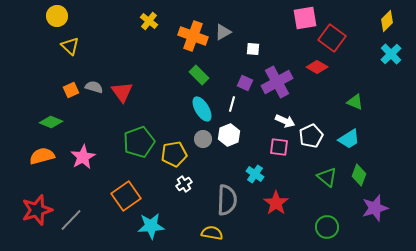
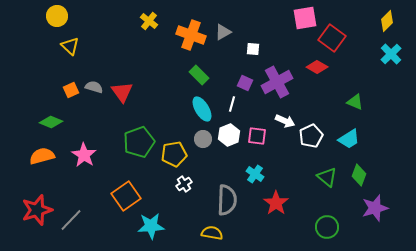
orange cross at (193, 36): moved 2 px left, 1 px up
pink square at (279, 147): moved 22 px left, 11 px up
pink star at (83, 157): moved 1 px right, 2 px up; rotated 10 degrees counterclockwise
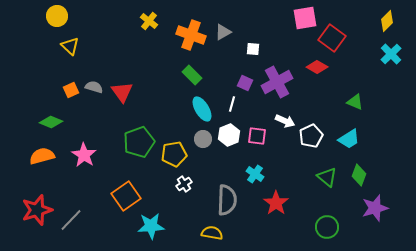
green rectangle at (199, 75): moved 7 px left
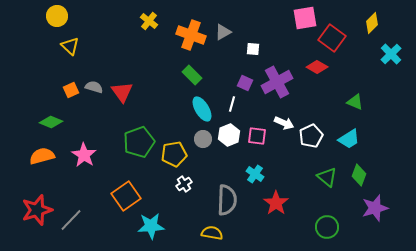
yellow diamond at (387, 21): moved 15 px left, 2 px down
white arrow at (285, 121): moved 1 px left, 2 px down
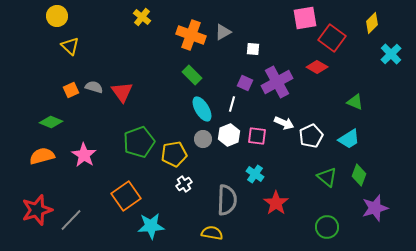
yellow cross at (149, 21): moved 7 px left, 4 px up
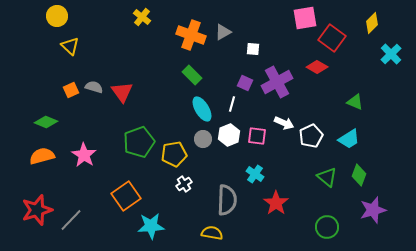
green diamond at (51, 122): moved 5 px left
purple star at (375, 208): moved 2 px left, 2 px down
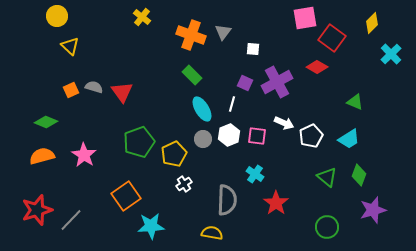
gray triangle at (223, 32): rotated 24 degrees counterclockwise
yellow pentagon at (174, 154): rotated 15 degrees counterclockwise
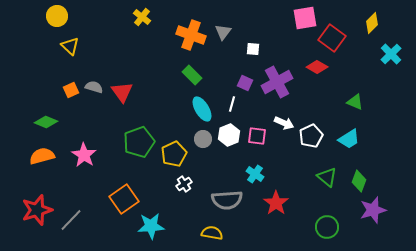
green diamond at (359, 175): moved 6 px down
orange square at (126, 196): moved 2 px left, 3 px down
gray semicircle at (227, 200): rotated 84 degrees clockwise
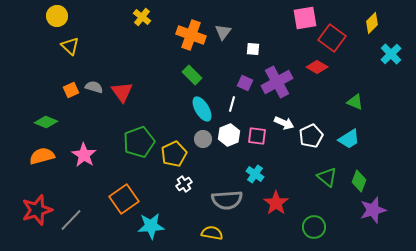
green circle at (327, 227): moved 13 px left
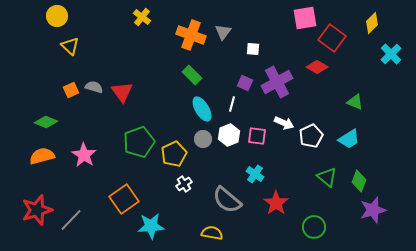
gray semicircle at (227, 200): rotated 44 degrees clockwise
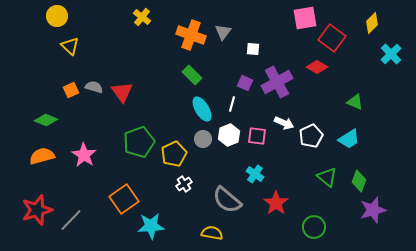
green diamond at (46, 122): moved 2 px up
